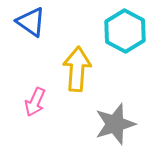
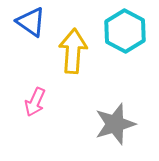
yellow arrow: moved 4 px left, 18 px up
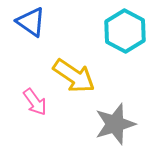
yellow arrow: moved 1 px right, 25 px down; rotated 120 degrees clockwise
pink arrow: rotated 60 degrees counterclockwise
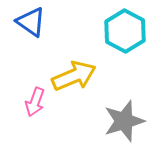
yellow arrow: rotated 57 degrees counterclockwise
pink arrow: rotated 56 degrees clockwise
gray star: moved 9 px right, 3 px up
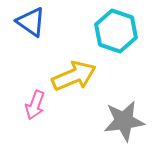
cyan hexagon: moved 9 px left; rotated 9 degrees counterclockwise
pink arrow: moved 3 px down
gray star: rotated 9 degrees clockwise
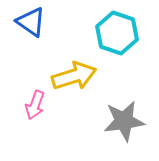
cyan hexagon: moved 1 px right, 2 px down
yellow arrow: rotated 6 degrees clockwise
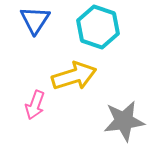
blue triangle: moved 4 px right, 2 px up; rotated 28 degrees clockwise
cyan hexagon: moved 19 px left, 6 px up
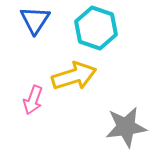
cyan hexagon: moved 2 px left, 1 px down
pink arrow: moved 2 px left, 5 px up
gray star: moved 2 px right, 6 px down
